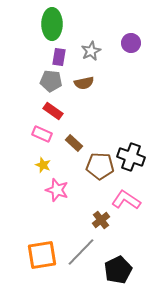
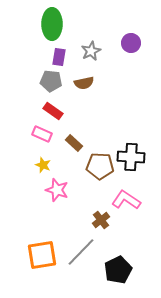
black cross: rotated 16 degrees counterclockwise
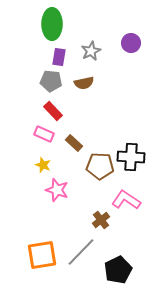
red rectangle: rotated 12 degrees clockwise
pink rectangle: moved 2 px right
